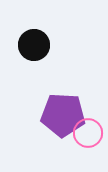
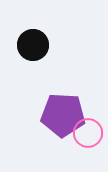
black circle: moved 1 px left
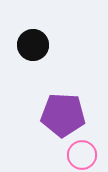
pink circle: moved 6 px left, 22 px down
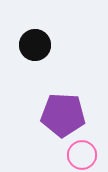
black circle: moved 2 px right
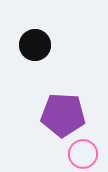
pink circle: moved 1 px right, 1 px up
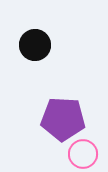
purple pentagon: moved 4 px down
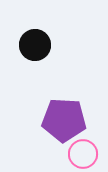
purple pentagon: moved 1 px right, 1 px down
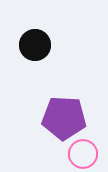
purple pentagon: moved 2 px up
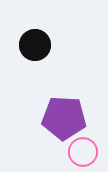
pink circle: moved 2 px up
